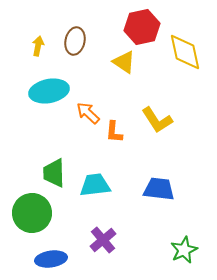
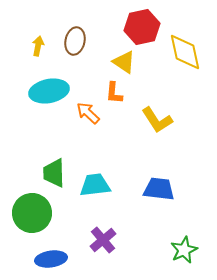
orange L-shape: moved 39 px up
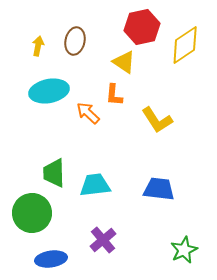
yellow diamond: moved 7 px up; rotated 69 degrees clockwise
orange L-shape: moved 2 px down
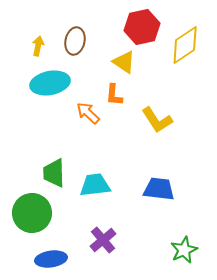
cyan ellipse: moved 1 px right, 8 px up
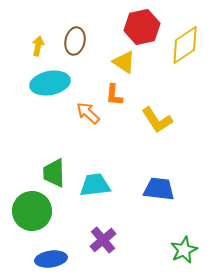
green circle: moved 2 px up
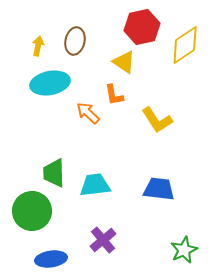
orange L-shape: rotated 15 degrees counterclockwise
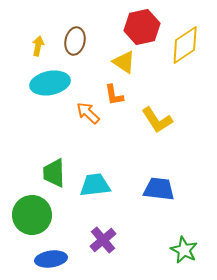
green circle: moved 4 px down
green star: rotated 20 degrees counterclockwise
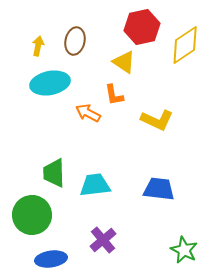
orange arrow: rotated 15 degrees counterclockwise
yellow L-shape: rotated 32 degrees counterclockwise
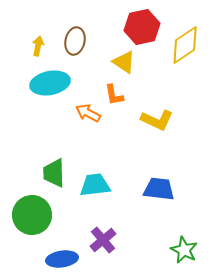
blue ellipse: moved 11 px right
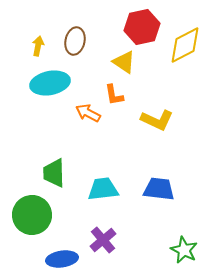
yellow diamond: rotated 6 degrees clockwise
cyan trapezoid: moved 8 px right, 4 px down
